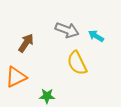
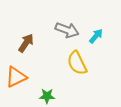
cyan arrow: rotated 98 degrees clockwise
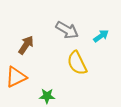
gray arrow: rotated 10 degrees clockwise
cyan arrow: moved 5 px right; rotated 14 degrees clockwise
brown arrow: moved 2 px down
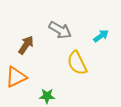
gray arrow: moved 7 px left
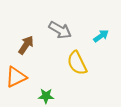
green star: moved 1 px left
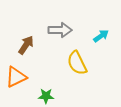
gray arrow: rotated 30 degrees counterclockwise
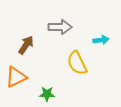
gray arrow: moved 3 px up
cyan arrow: moved 4 px down; rotated 28 degrees clockwise
green star: moved 1 px right, 2 px up
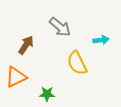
gray arrow: rotated 40 degrees clockwise
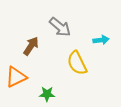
brown arrow: moved 5 px right, 1 px down
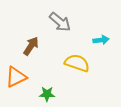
gray arrow: moved 5 px up
yellow semicircle: rotated 135 degrees clockwise
